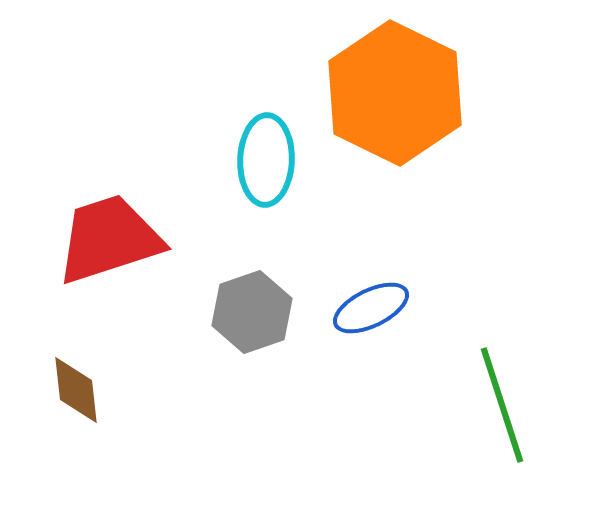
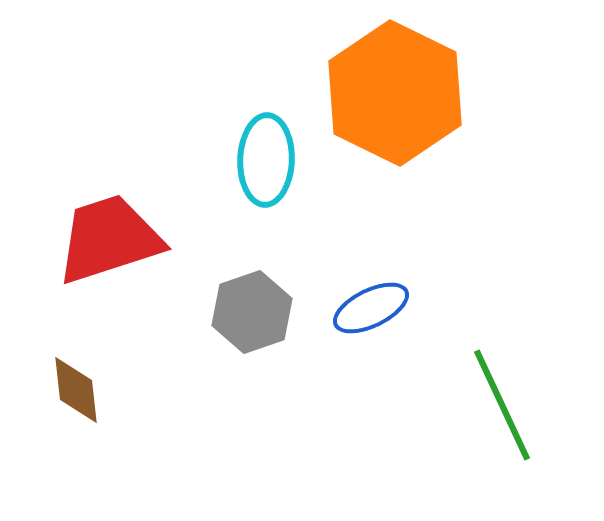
green line: rotated 7 degrees counterclockwise
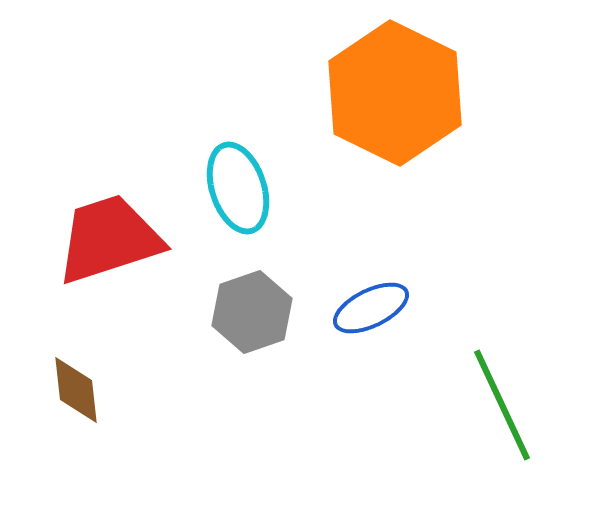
cyan ellipse: moved 28 px left, 28 px down; rotated 20 degrees counterclockwise
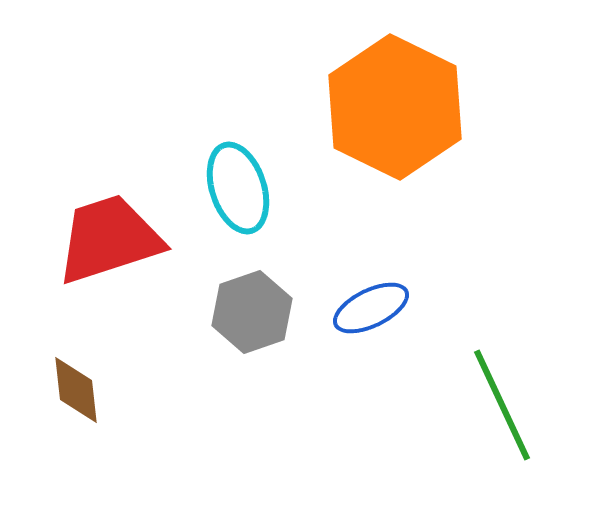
orange hexagon: moved 14 px down
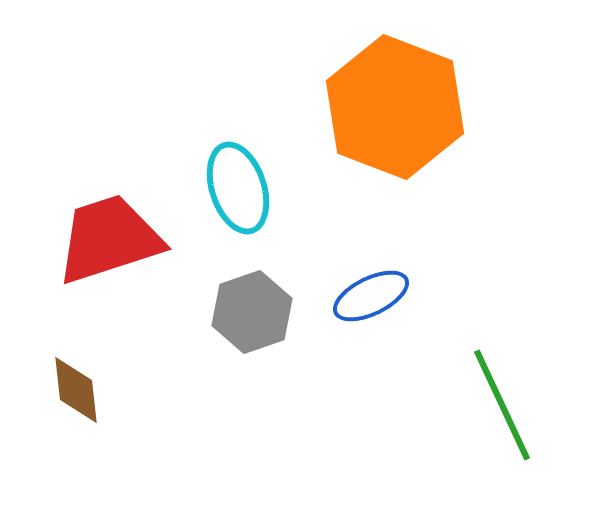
orange hexagon: rotated 5 degrees counterclockwise
blue ellipse: moved 12 px up
